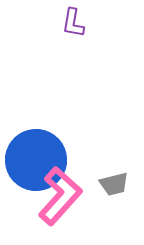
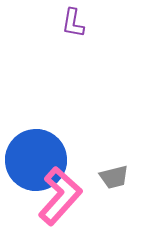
gray trapezoid: moved 7 px up
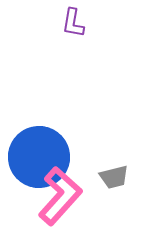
blue circle: moved 3 px right, 3 px up
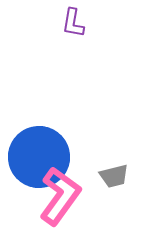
gray trapezoid: moved 1 px up
pink L-shape: rotated 6 degrees counterclockwise
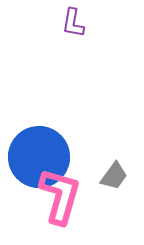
gray trapezoid: rotated 40 degrees counterclockwise
pink L-shape: rotated 20 degrees counterclockwise
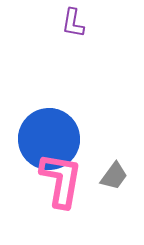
blue circle: moved 10 px right, 18 px up
pink L-shape: moved 1 px right, 16 px up; rotated 6 degrees counterclockwise
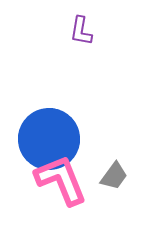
purple L-shape: moved 8 px right, 8 px down
pink L-shape: rotated 32 degrees counterclockwise
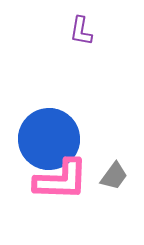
pink L-shape: rotated 114 degrees clockwise
